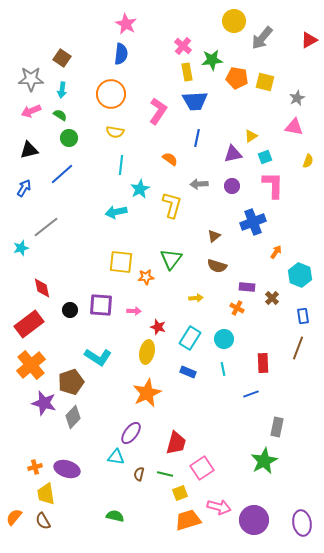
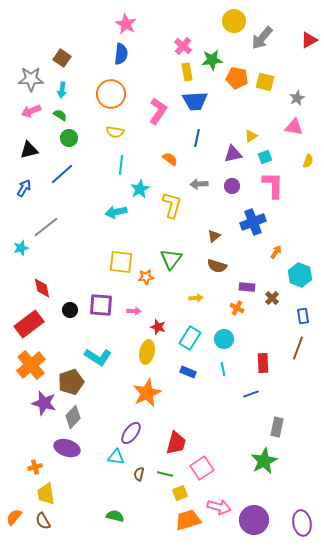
purple ellipse at (67, 469): moved 21 px up
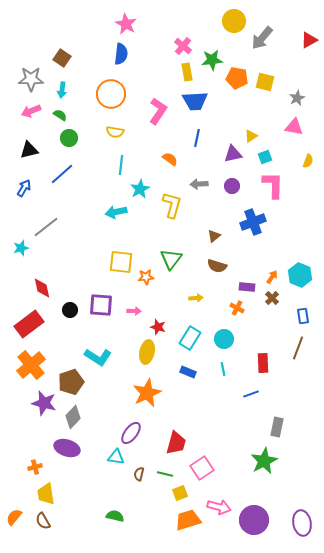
orange arrow at (276, 252): moved 4 px left, 25 px down
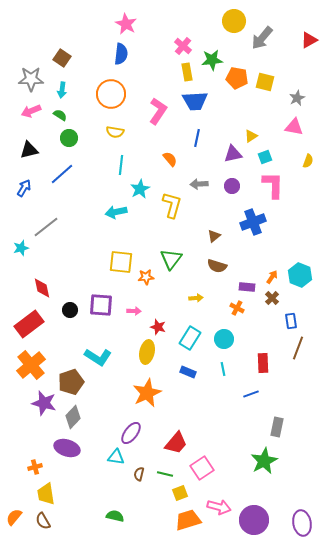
orange semicircle at (170, 159): rotated 14 degrees clockwise
blue rectangle at (303, 316): moved 12 px left, 5 px down
red trapezoid at (176, 443): rotated 25 degrees clockwise
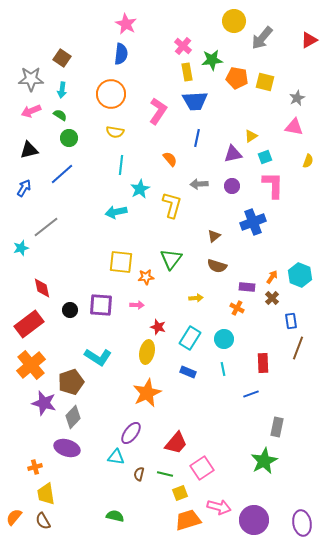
pink arrow at (134, 311): moved 3 px right, 6 px up
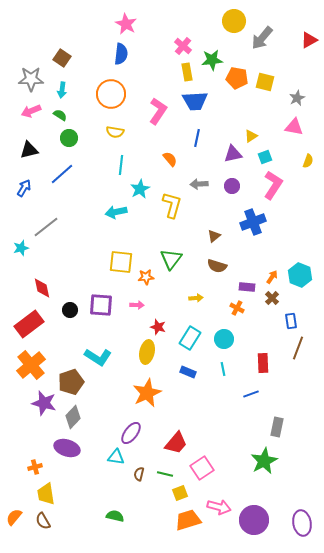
pink L-shape at (273, 185): rotated 32 degrees clockwise
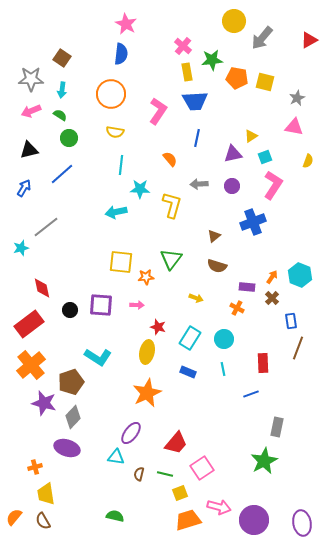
cyan star at (140, 189): rotated 30 degrees clockwise
yellow arrow at (196, 298): rotated 24 degrees clockwise
